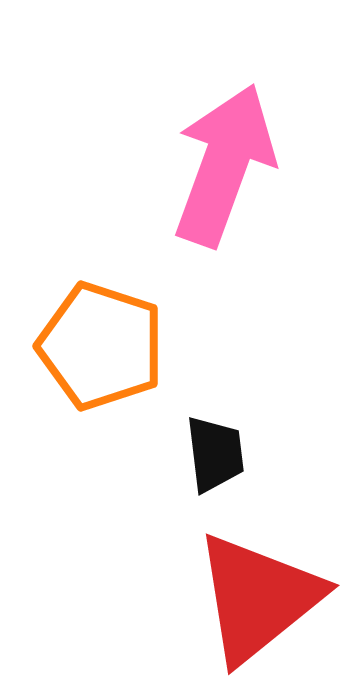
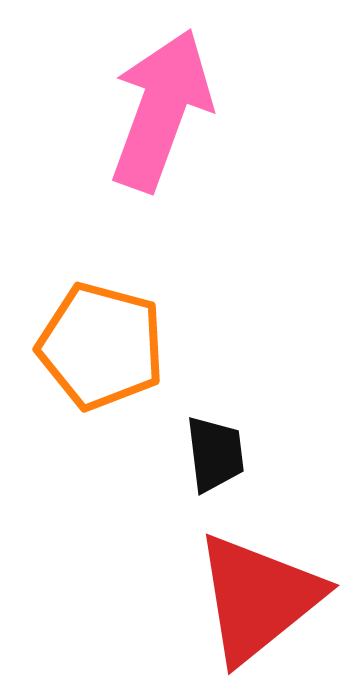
pink arrow: moved 63 px left, 55 px up
orange pentagon: rotated 3 degrees counterclockwise
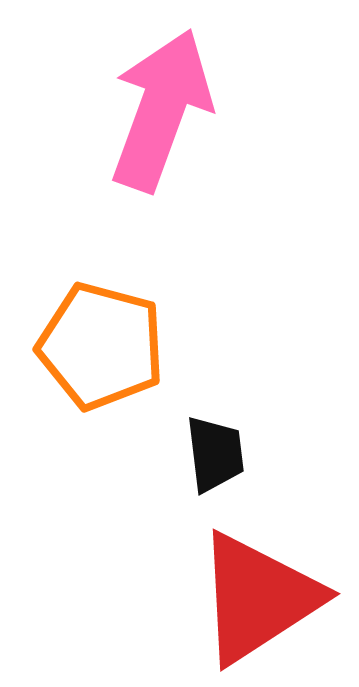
red triangle: rotated 6 degrees clockwise
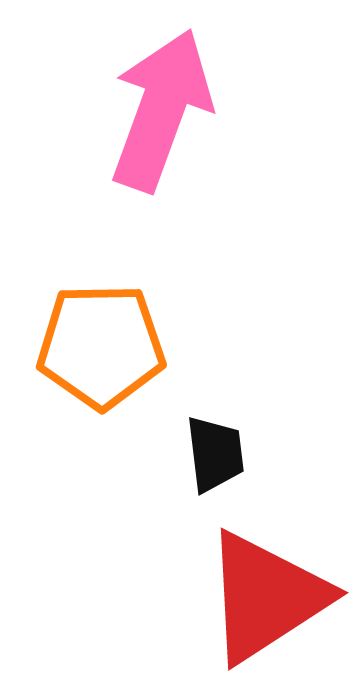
orange pentagon: rotated 16 degrees counterclockwise
red triangle: moved 8 px right, 1 px up
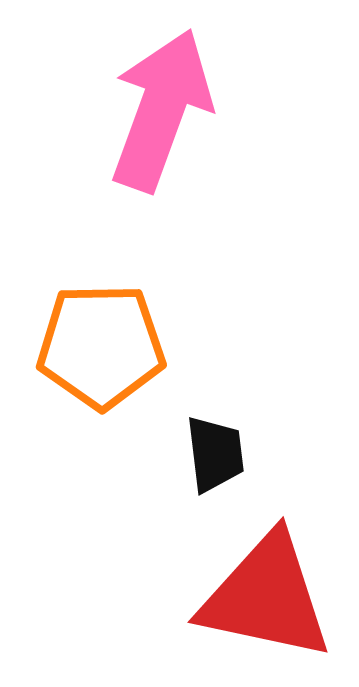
red triangle: rotated 45 degrees clockwise
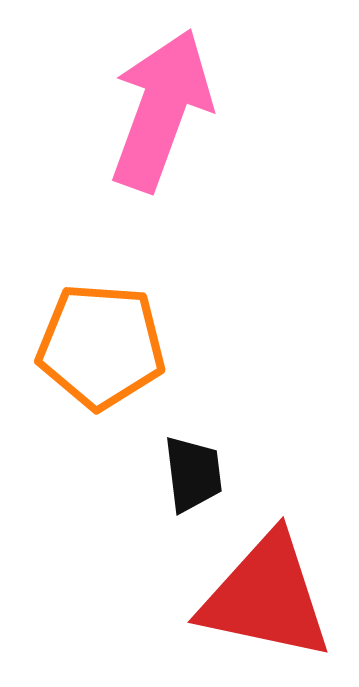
orange pentagon: rotated 5 degrees clockwise
black trapezoid: moved 22 px left, 20 px down
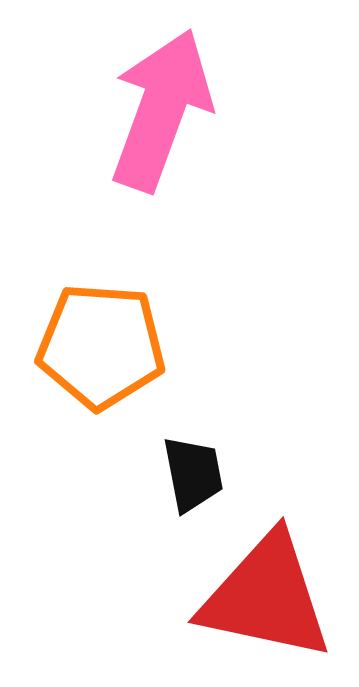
black trapezoid: rotated 4 degrees counterclockwise
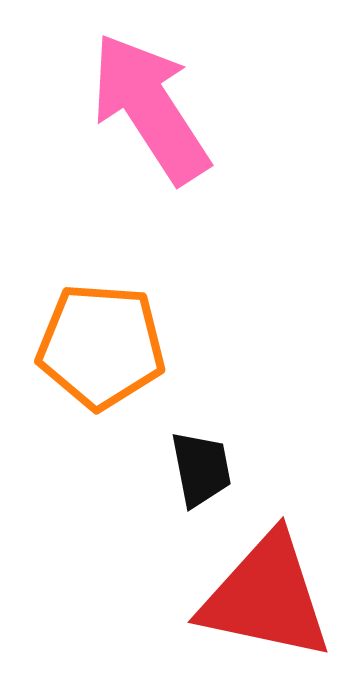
pink arrow: moved 11 px left, 2 px up; rotated 53 degrees counterclockwise
black trapezoid: moved 8 px right, 5 px up
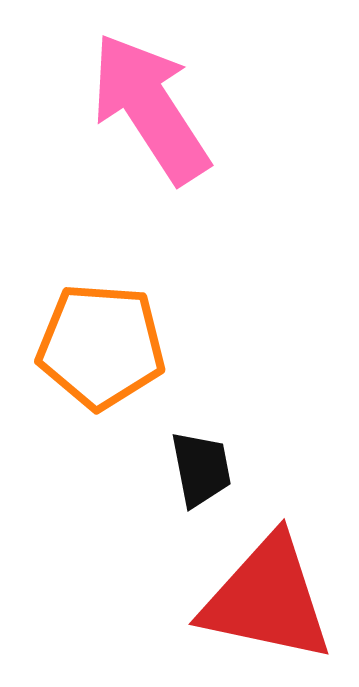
red triangle: moved 1 px right, 2 px down
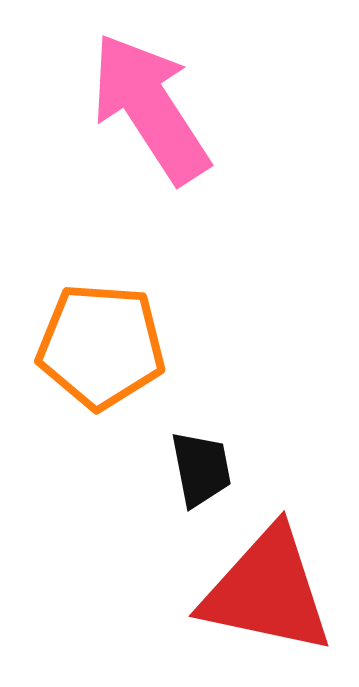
red triangle: moved 8 px up
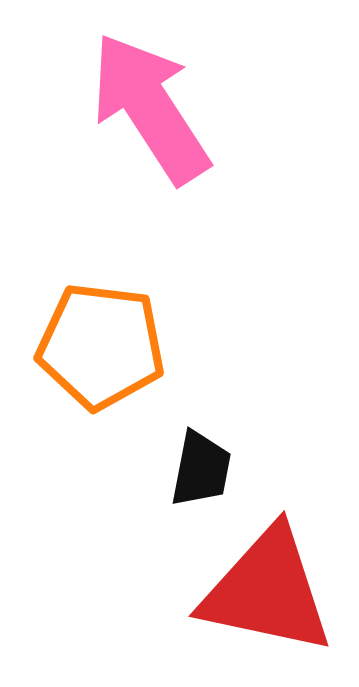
orange pentagon: rotated 3 degrees clockwise
black trapezoid: rotated 22 degrees clockwise
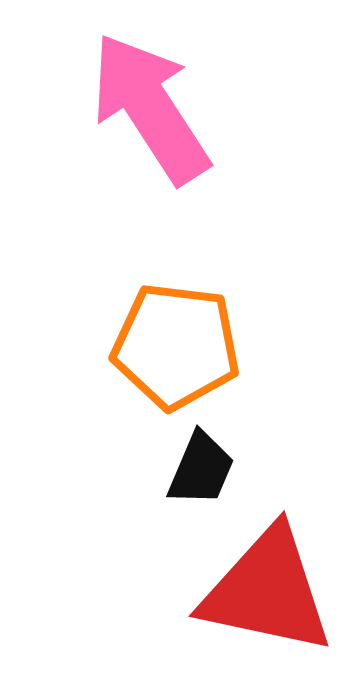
orange pentagon: moved 75 px right
black trapezoid: rotated 12 degrees clockwise
